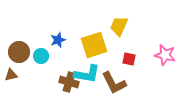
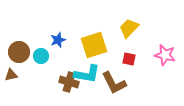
yellow trapezoid: moved 10 px right, 2 px down; rotated 20 degrees clockwise
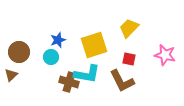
cyan circle: moved 10 px right, 1 px down
brown triangle: rotated 32 degrees counterclockwise
brown L-shape: moved 8 px right, 2 px up
